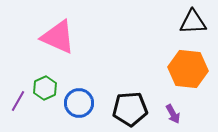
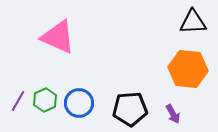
green hexagon: moved 12 px down
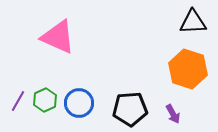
orange hexagon: rotated 12 degrees clockwise
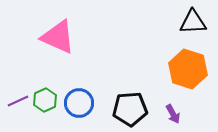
purple line: rotated 35 degrees clockwise
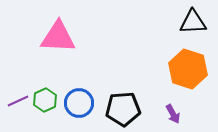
pink triangle: rotated 21 degrees counterclockwise
black pentagon: moved 7 px left
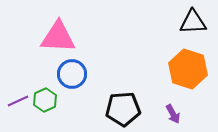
blue circle: moved 7 px left, 29 px up
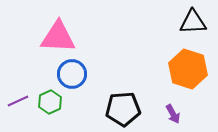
green hexagon: moved 5 px right, 2 px down
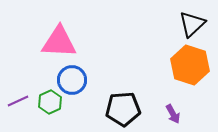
black triangle: moved 1 px left, 2 px down; rotated 40 degrees counterclockwise
pink triangle: moved 1 px right, 5 px down
orange hexagon: moved 2 px right, 4 px up
blue circle: moved 6 px down
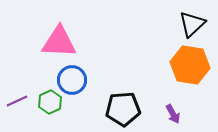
orange hexagon: rotated 9 degrees counterclockwise
purple line: moved 1 px left
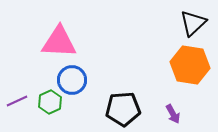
black triangle: moved 1 px right, 1 px up
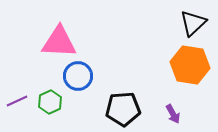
blue circle: moved 6 px right, 4 px up
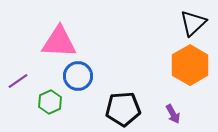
orange hexagon: rotated 21 degrees clockwise
purple line: moved 1 px right, 20 px up; rotated 10 degrees counterclockwise
